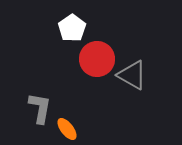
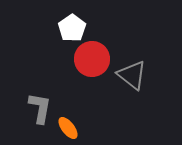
red circle: moved 5 px left
gray triangle: rotated 8 degrees clockwise
orange ellipse: moved 1 px right, 1 px up
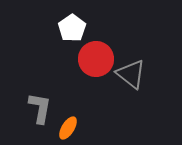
red circle: moved 4 px right
gray triangle: moved 1 px left, 1 px up
orange ellipse: rotated 70 degrees clockwise
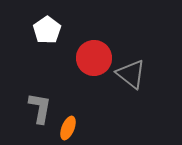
white pentagon: moved 25 px left, 2 px down
red circle: moved 2 px left, 1 px up
orange ellipse: rotated 10 degrees counterclockwise
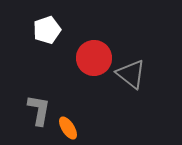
white pentagon: rotated 16 degrees clockwise
gray L-shape: moved 1 px left, 2 px down
orange ellipse: rotated 55 degrees counterclockwise
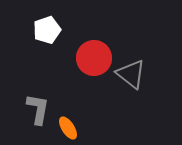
gray L-shape: moved 1 px left, 1 px up
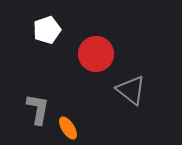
red circle: moved 2 px right, 4 px up
gray triangle: moved 16 px down
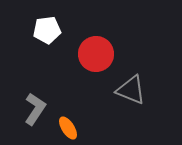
white pentagon: rotated 12 degrees clockwise
gray triangle: rotated 16 degrees counterclockwise
gray L-shape: moved 3 px left; rotated 24 degrees clockwise
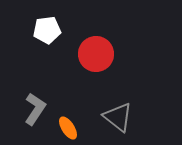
gray triangle: moved 13 px left, 27 px down; rotated 16 degrees clockwise
